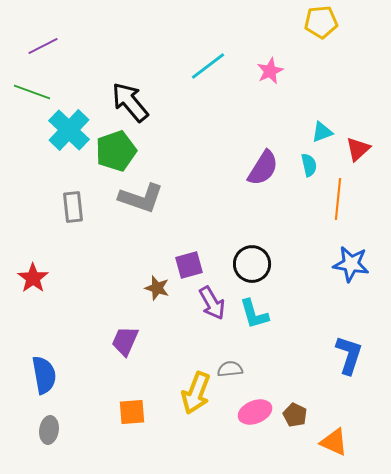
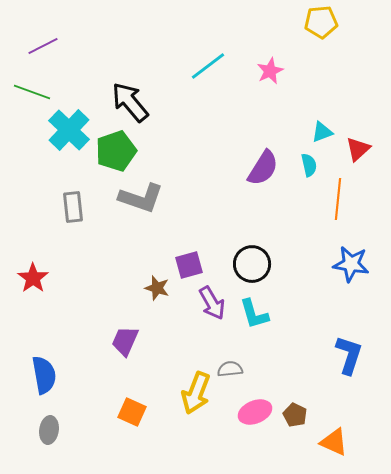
orange square: rotated 28 degrees clockwise
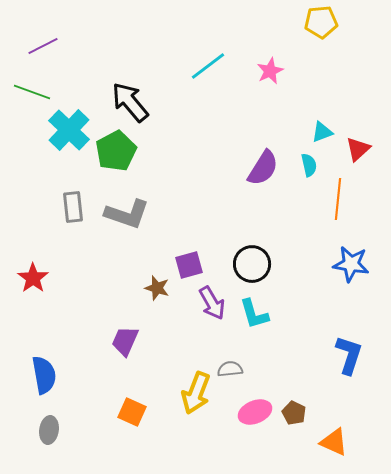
green pentagon: rotated 9 degrees counterclockwise
gray L-shape: moved 14 px left, 16 px down
brown pentagon: moved 1 px left, 2 px up
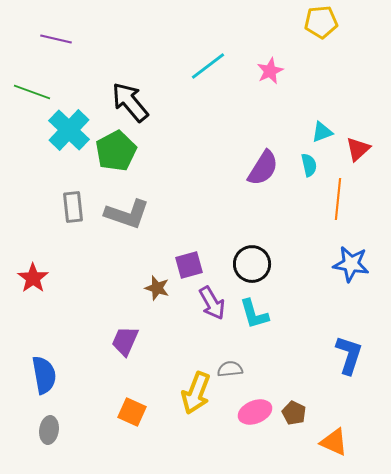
purple line: moved 13 px right, 7 px up; rotated 40 degrees clockwise
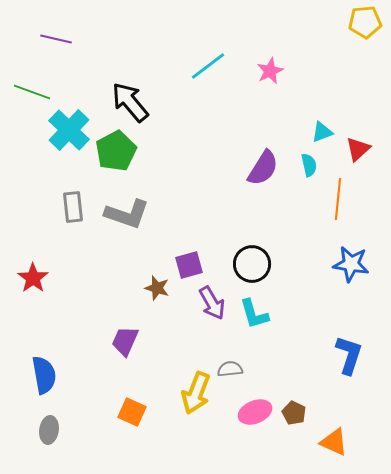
yellow pentagon: moved 44 px right
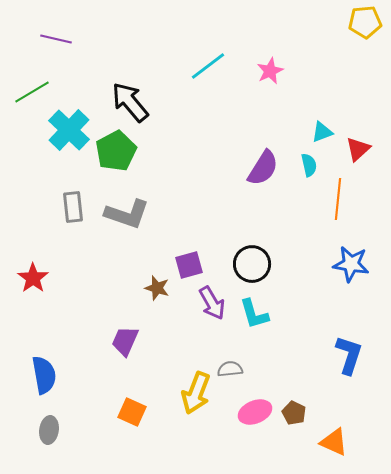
green line: rotated 51 degrees counterclockwise
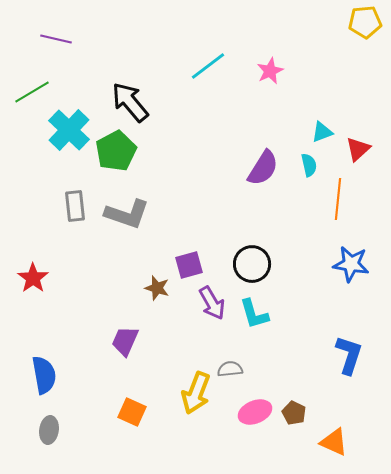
gray rectangle: moved 2 px right, 1 px up
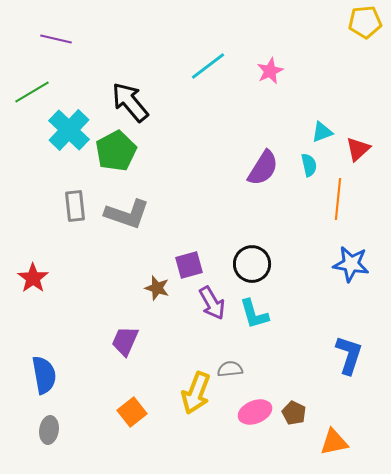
orange square: rotated 28 degrees clockwise
orange triangle: rotated 36 degrees counterclockwise
